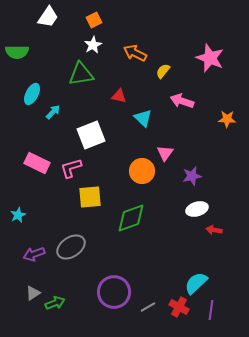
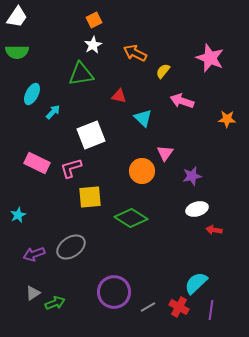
white trapezoid: moved 31 px left
green diamond: rotated 52 degrees clockwise
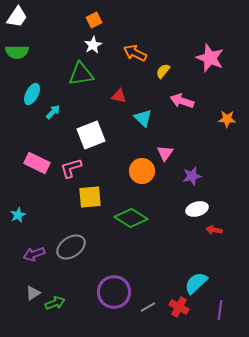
purple line: moved 9 px right
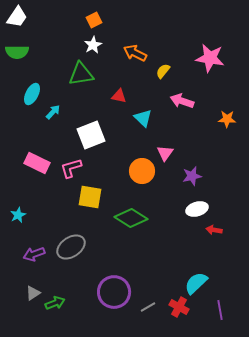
pink star: rotated 12 degrees counterclockwise
yellow square: rotated 15 degrees clockwise
purple line: rotated 18 degrees counterclockwise
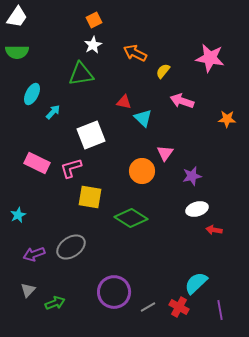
red triangle: moved 5 px right, 6 px down
gray triangle: moved 5 px left, 3 px up; rotated 14 degrees counterclockwise
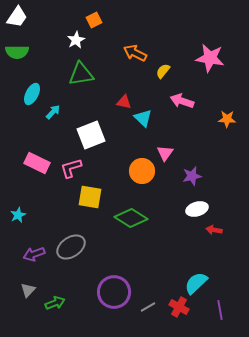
white star: moved 17 px left, 5 px up
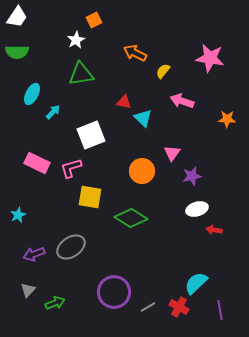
pink triangle: moved 7 px right
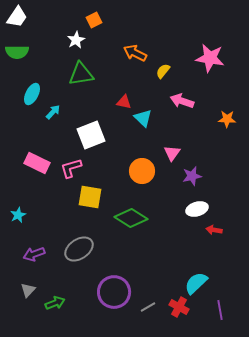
gray ellipse: moved 8 px right, 2 px down
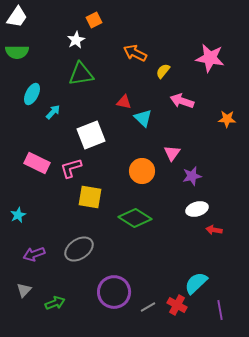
green diamond: moved 4 px right
gray triangle: moved 4 px left
red cross: moved 2 px left, 2 px up
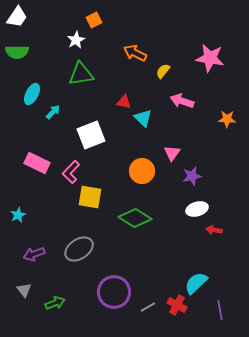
pink L-shape: moved 4 px down; rotated 30 degrees counterclockwise
gray triangle: rotated 21 degrees counterclockwise
